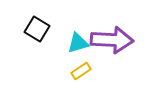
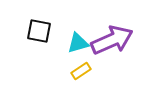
black square: moved 2 px right, 2 px down; rotated 20 degrees counterclockwise
purple arrow: rotated 27 degrees counterclockwise
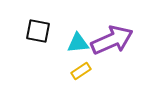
black square: moved 1 px left
cyan triangle: rotated 10 degrees clockwise
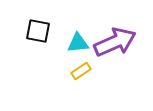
purple arrow: moved 3 px right, 2 px down
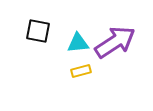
purple arrow: rotated 9 degrees counterclockwise
yellow rectangle: rotated 18 degrees clockwise
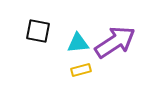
yellow rectangle: moved 1 px up
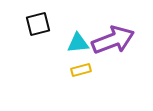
black square: moved 7 px up; rotated 25 degrees counterclockwise
purple arrow: moved 2 px left, 2 px up; rotated 12 degrees clockwise
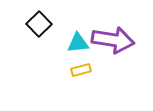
black square: moved 1 px right; rotated 30 degrees counterclockwise
purple arrow: rotated 30 degrees clockwise
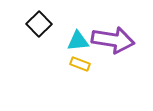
cyan triangle: moved 2 px up
yellow rectangle: moved 1 px left, 6 px up; rotated 36 degrees clockwise
